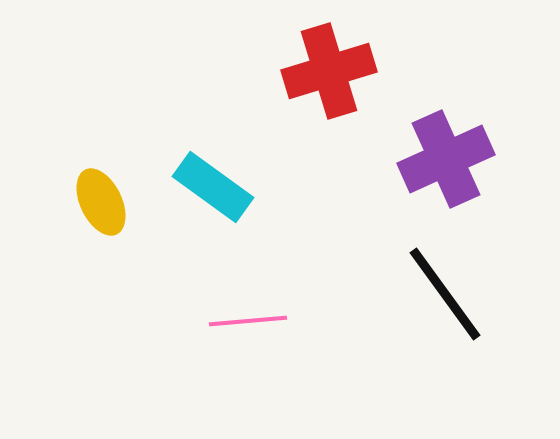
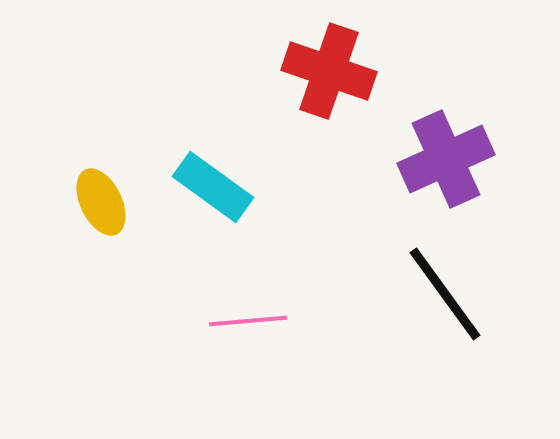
red cross: rotated 36 degrees clockwise
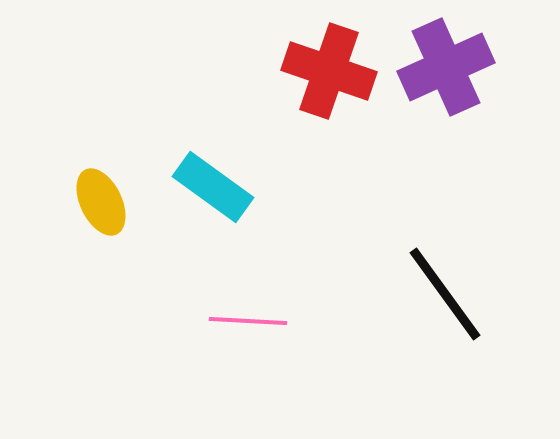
purple cross: moved 92 px up
pink line: rotated 8 degrees clockwise
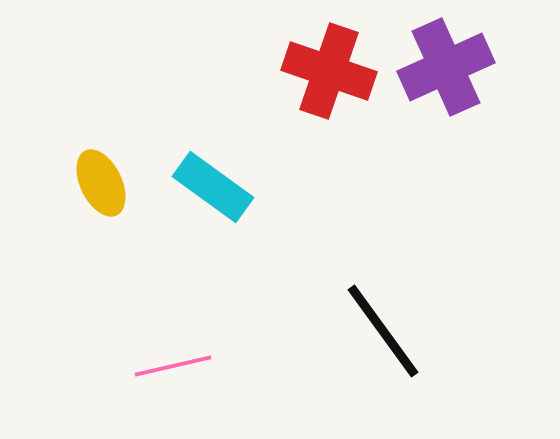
yellow ellipse: moved 19 px up
black line: moved 62 px left, 37 px down
pink line: moved 75 px left, 45 px down; rotated 16 degrees counterclockwise
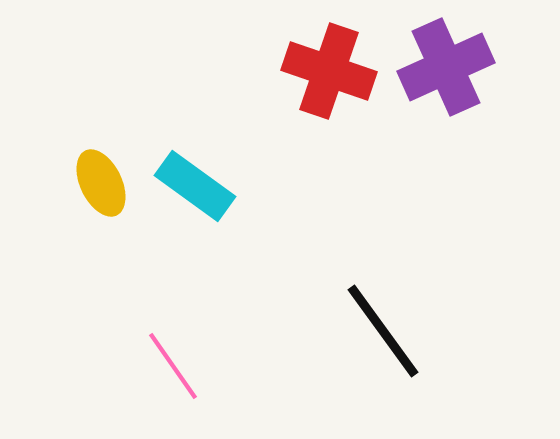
cyan rectangle: moved 18 px left, 1 px up
pink line: rotated 68 degrees clockwise
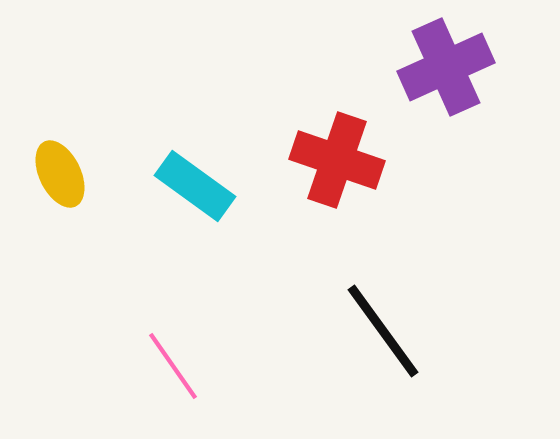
red cross: moved 8 px right, 89 px down
yellow ellipse: moved 41 px left, 9 px up
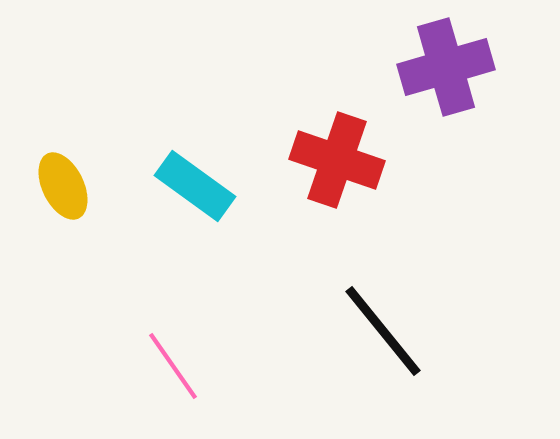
purple cross: rotated 8 degrees clockwise
yellow ellipse: moved 3 px right, 12 px down
black line: rotated 3 degrees counterclockwise
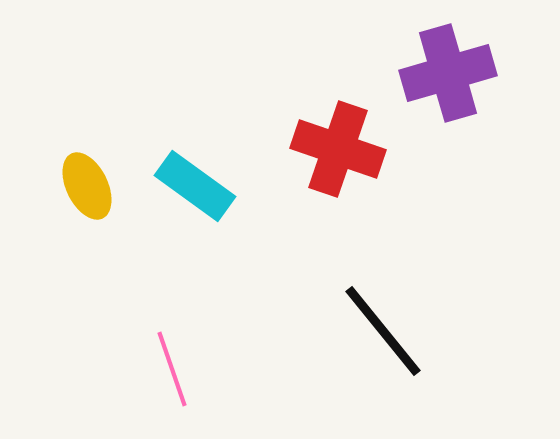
purple cross: moved 2 px right, 6 px down
red cross: moved 1 px right, 11 px up
yellow ellipse: moved 24 px right
pink line: moved 1 px left, 3 px down; rotated 16 degrees clockwise
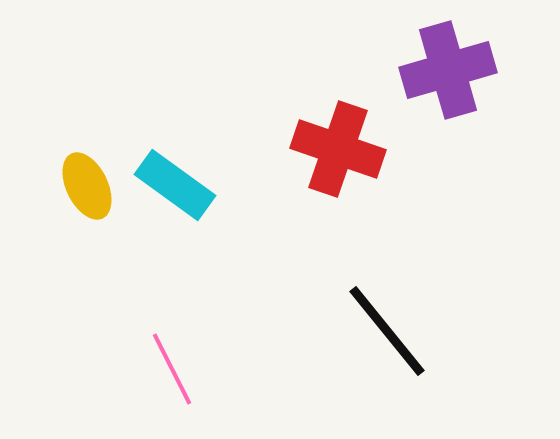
purple cross: moved 3 px up
cyan rectangle: moved 20 px left, 1 px up
black line: moved 4 px right
pink line: rotated 8 degrees counterclockwise
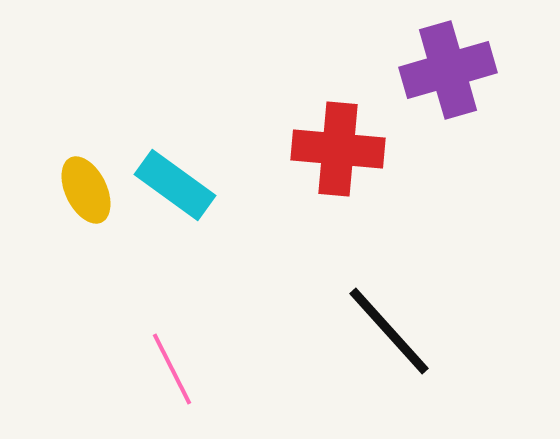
red cross: rotated 14 degrees counterclockwise
yellow ellipse: moved 1 px left, 4 px down
black line: moved 2 px right; rotated 3 degrees counterclockwise
